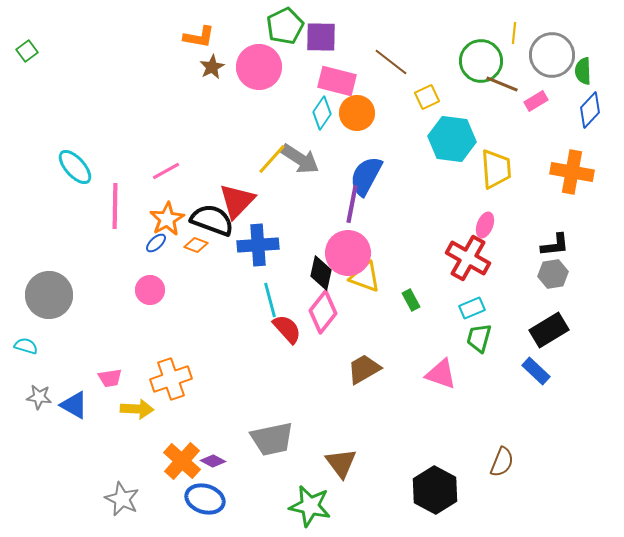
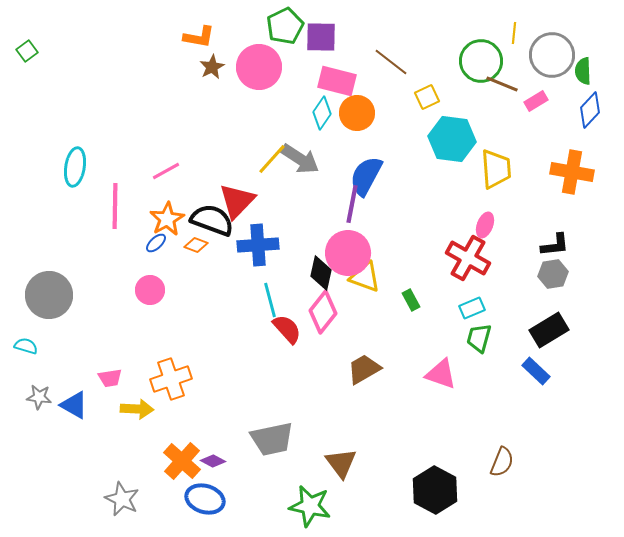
cyan ellipse at (75, 167): rotated 51 degrees clockwise
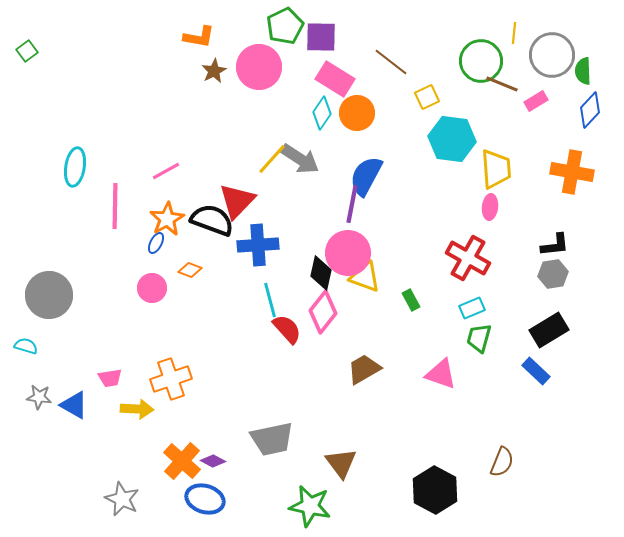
brown star at (212, 67): moved 2 px right, 4 px down
pink rectangle at (337, 81): moved 2 px left, 2 px up; rotated 18 degrees clockwise
pink ellipse at (485, 225): moved 5 px right, 18 px up; rotated 15 degrees counterclockwise
blue ellipse at (156, 243): rotated 20 degrees counterclockwise
orange diamond at (196, 245): moved 6 px left, 25 px down
pink circle at (150, 290): moved 2 px right, 2 px up
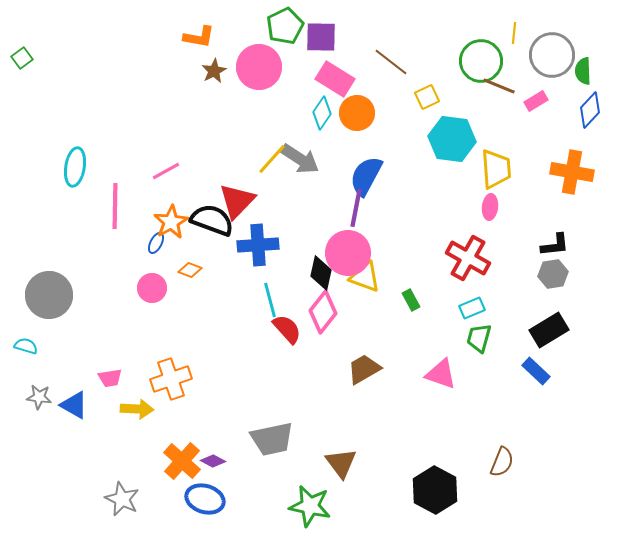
green square at (27, 51): moved 5 px left, 7 px down
brown line at (502, 84): moved 3 px left, 2 px down
purple line at (352, 204): moved 4 px right, 4 px down
orange star at (167, 219): moved 4 px right, 3 px down
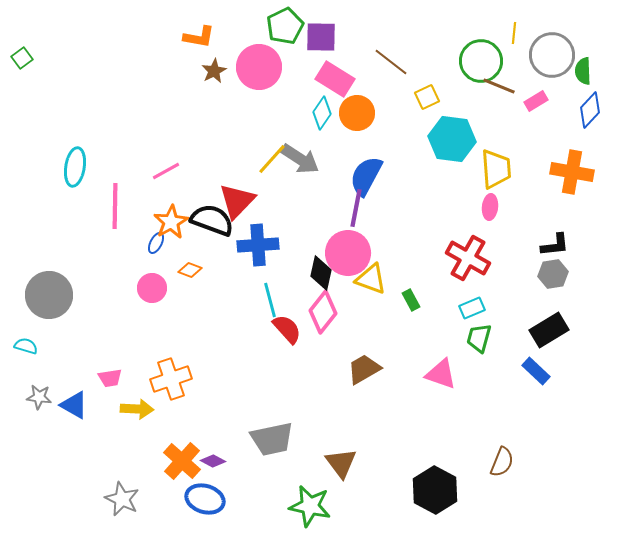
yellow triangle at (365, 277): moved 6 px right, 2 px down
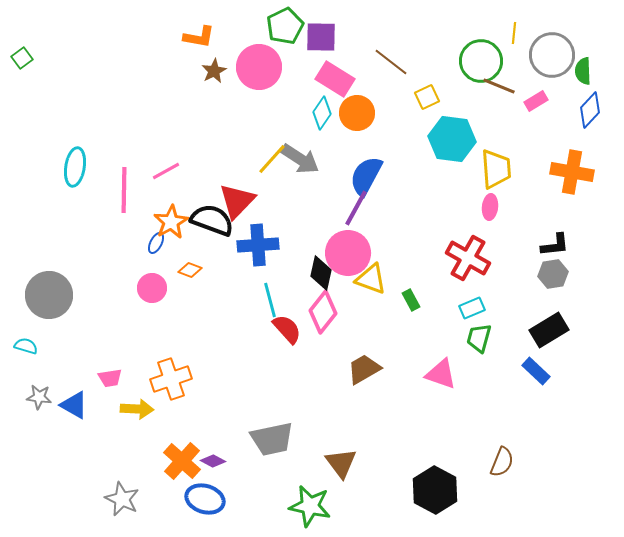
pink line at (115, 206): moved 9 px right, 16 px up
purple line at (356, 208): rotated 18 degrees clockwise
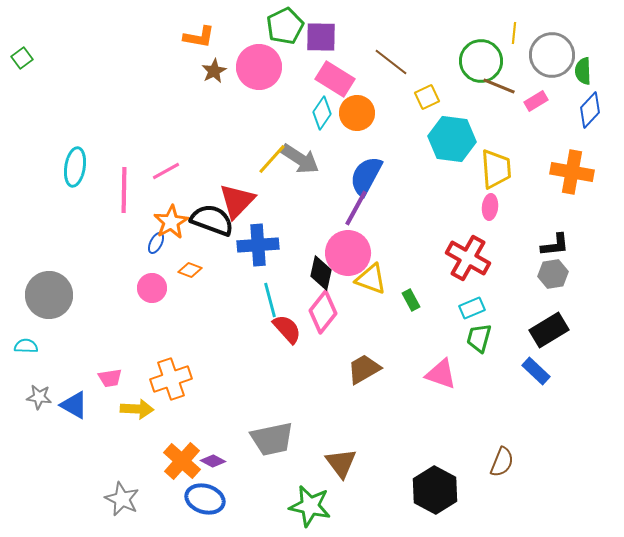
cyan semicircle at (26, 346): rotated 15 degrees counterclockwise
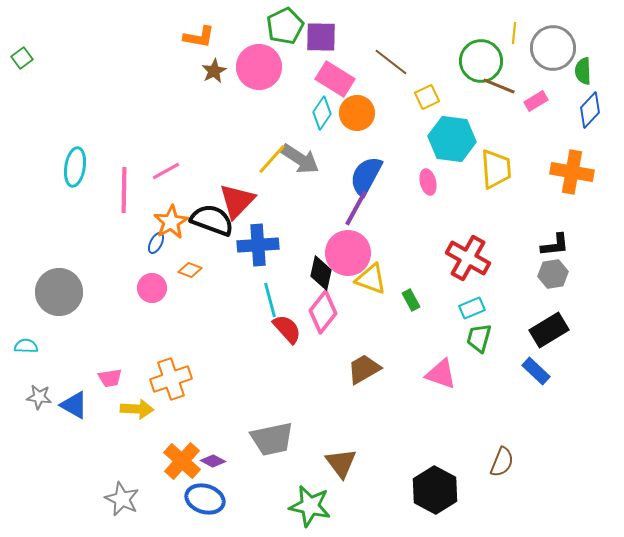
gray circle at (552, 55): moved 1 px right, 7 px up
pink ellipse at (490, 207): moved 62 px left, 25 px up; rotated 20 degrees counterclockwise
gray circle at (49, 295): moved 10 px right, 3 px up
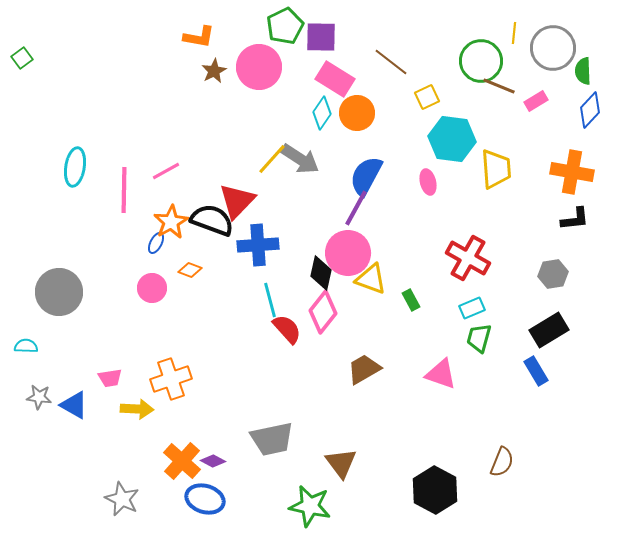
black L-shape at (555, 245): moved 20 px right, 26 px up
blue rectangle at (536, 371): rotated 16 degrees clockwise
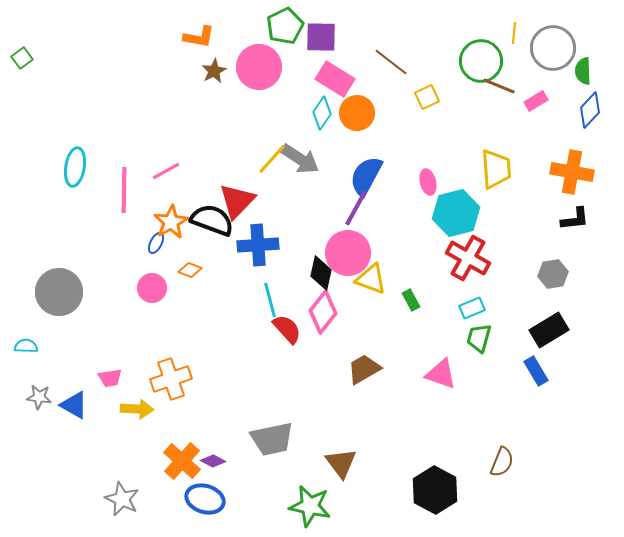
cyan hexagon at (452, 139): moved 4 px right, 74 px down; rotated 21 degrees counterclockwise
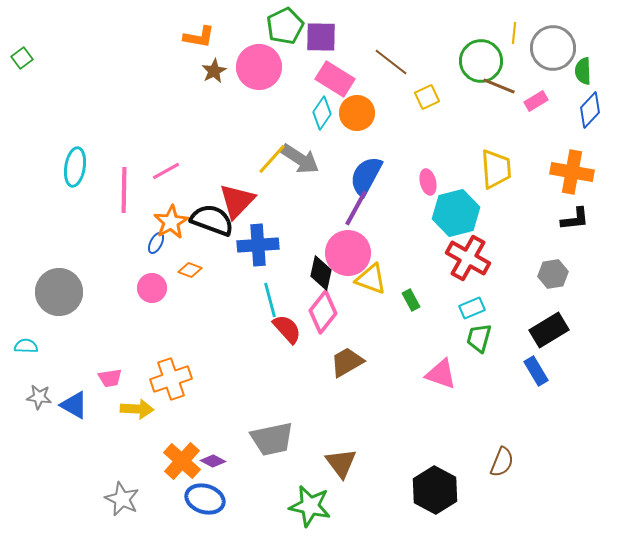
brown trapezoid at (364, 369): moved 17 px left, 7 px up
